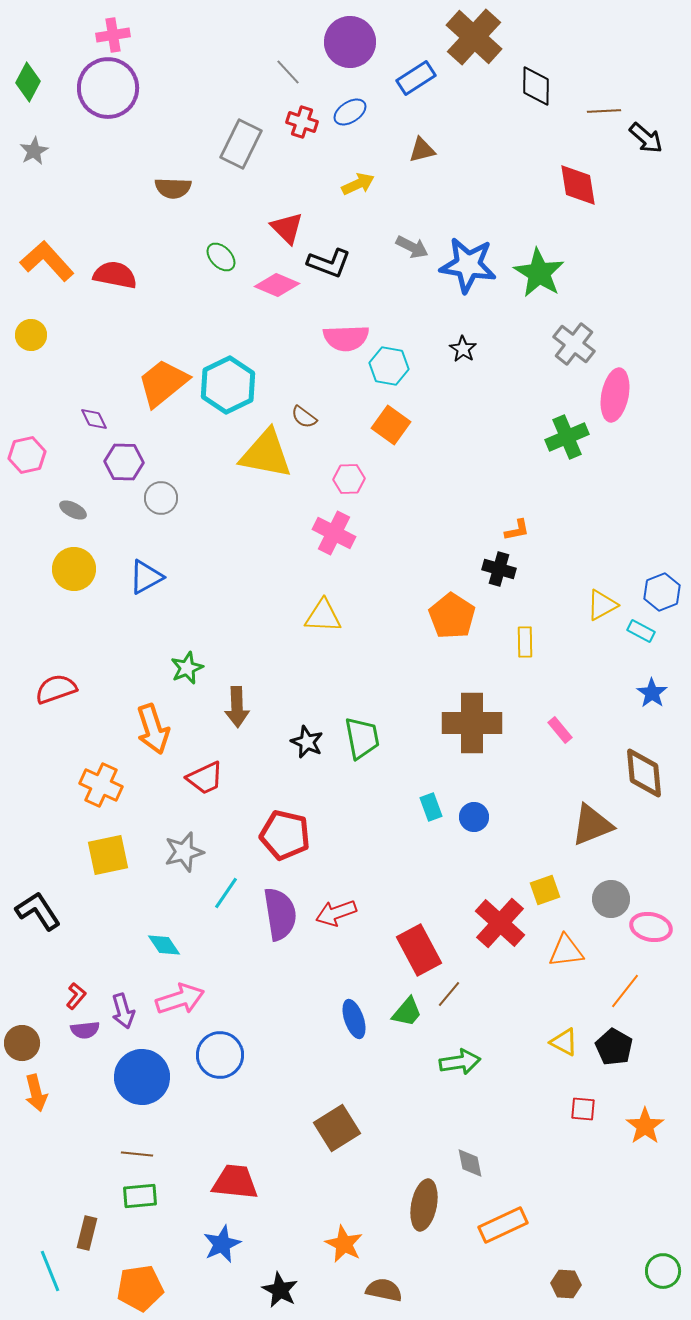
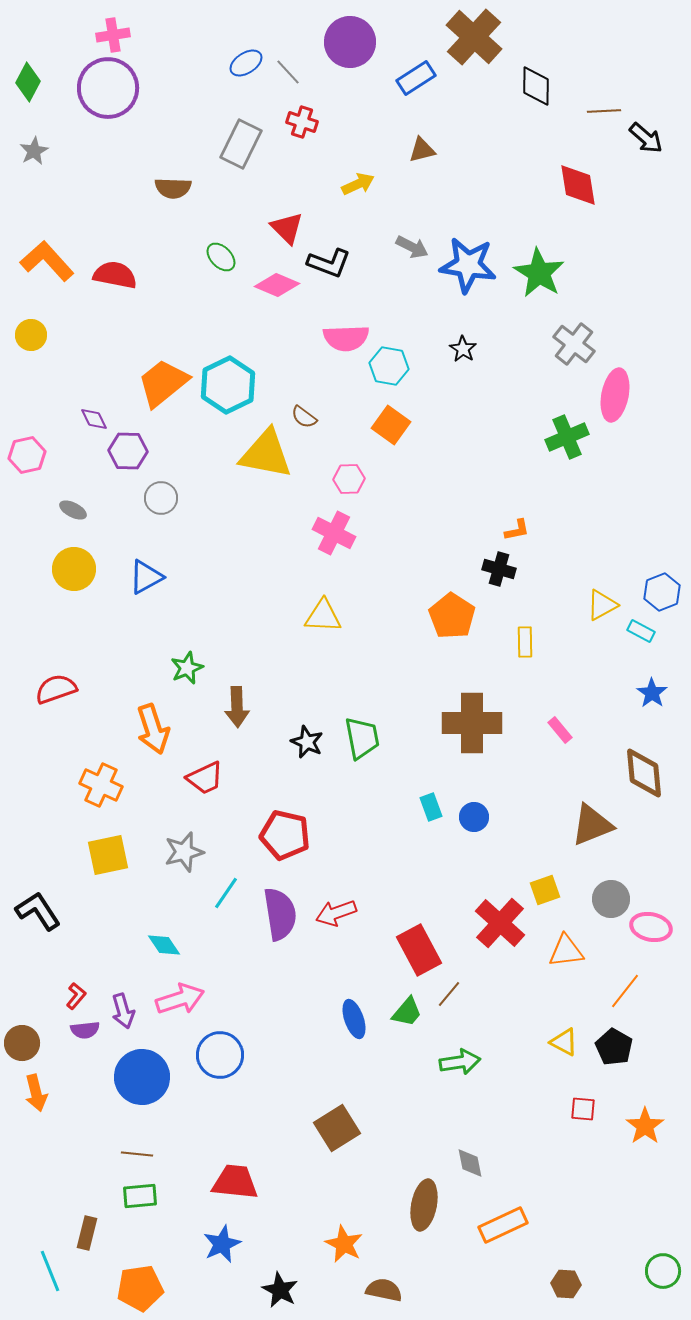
blue ellipse at (350, 112): moved 104 px left, 49 px up
purple hexagon at (124, 462): moved 4 px right, 11 px up
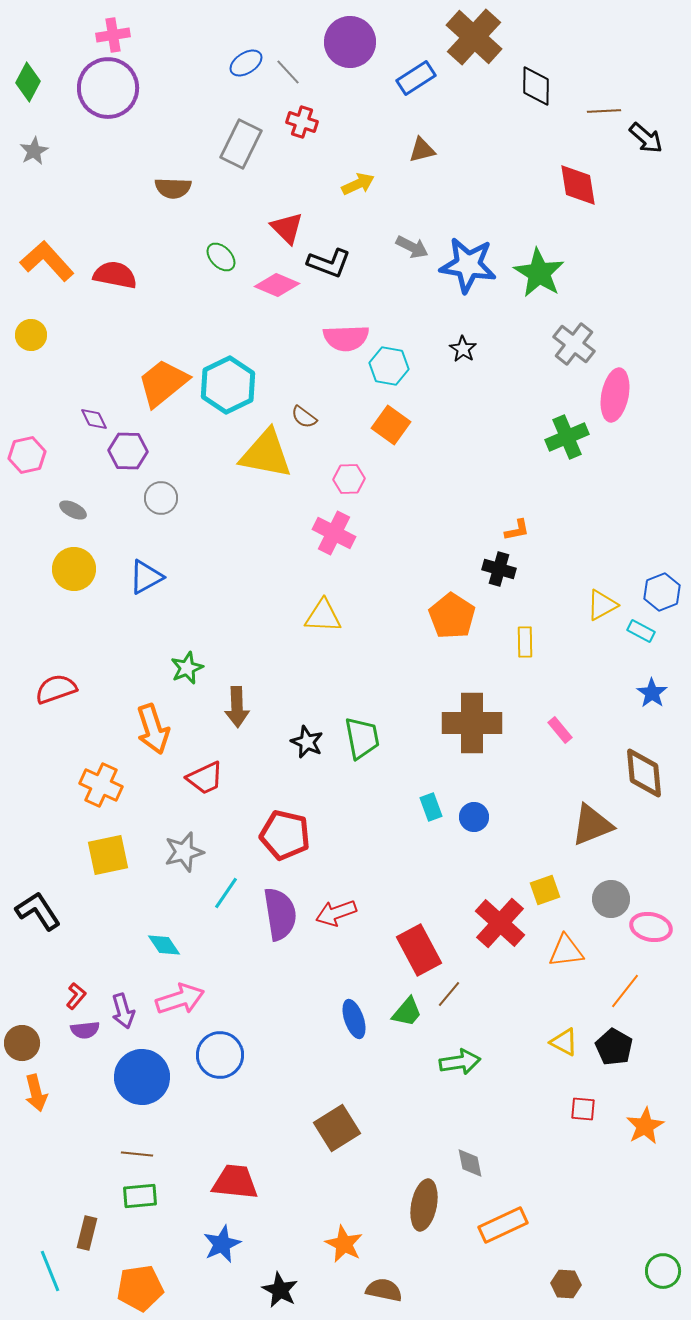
orange star at (645, 1126): rotated 6 degrees clockwise
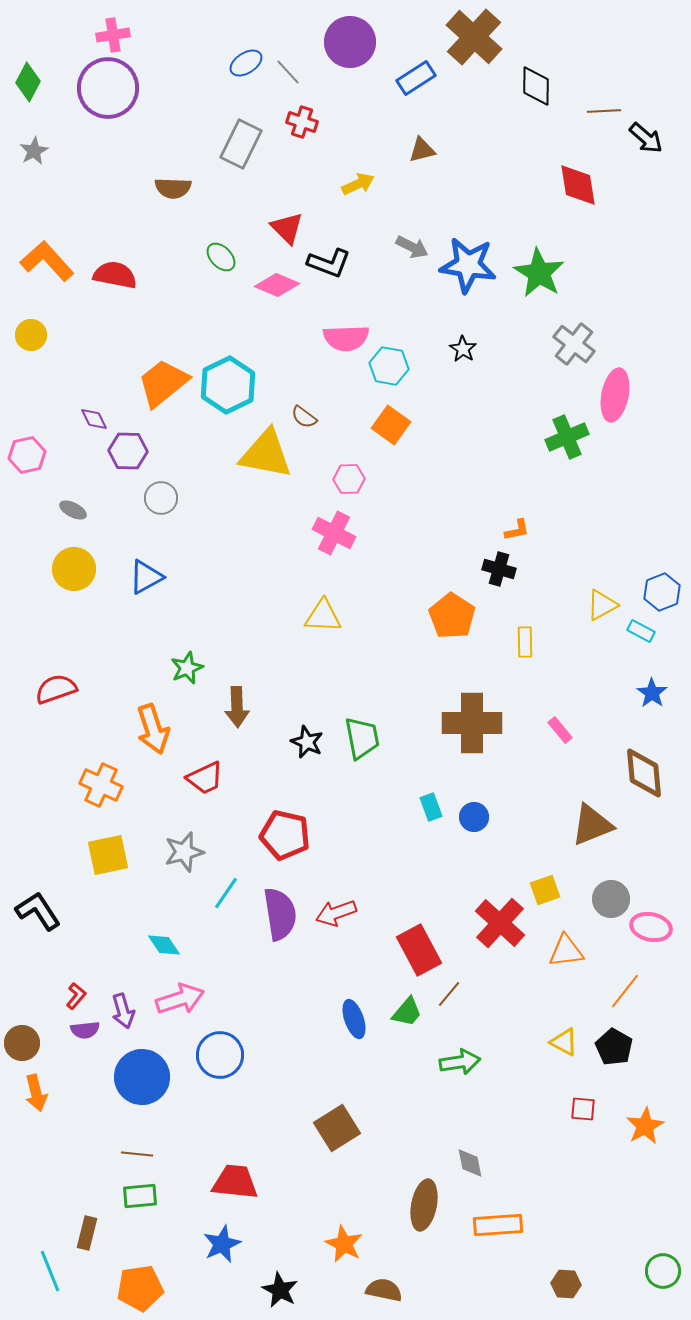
orange rectangle at (503, 1225): moved 5 px left; rotated 21 degrees clockwise
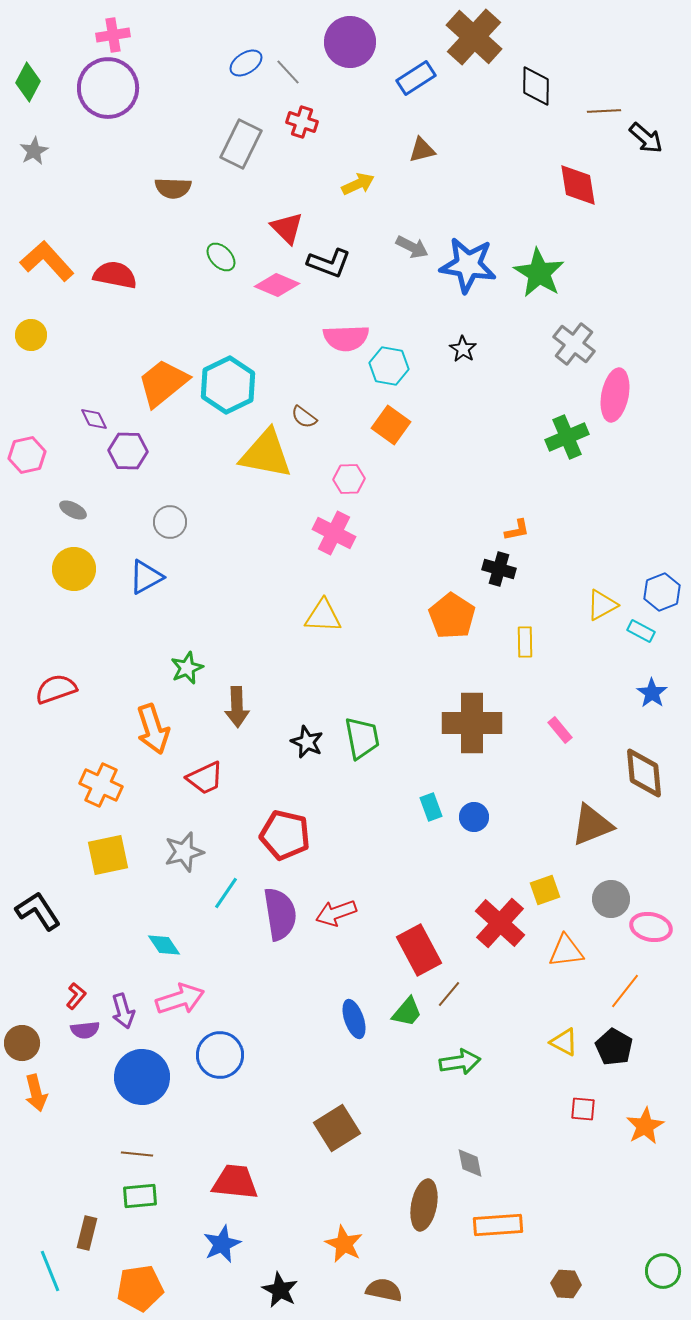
gray circle at (161, 498): moved 9 px right, 24 px down
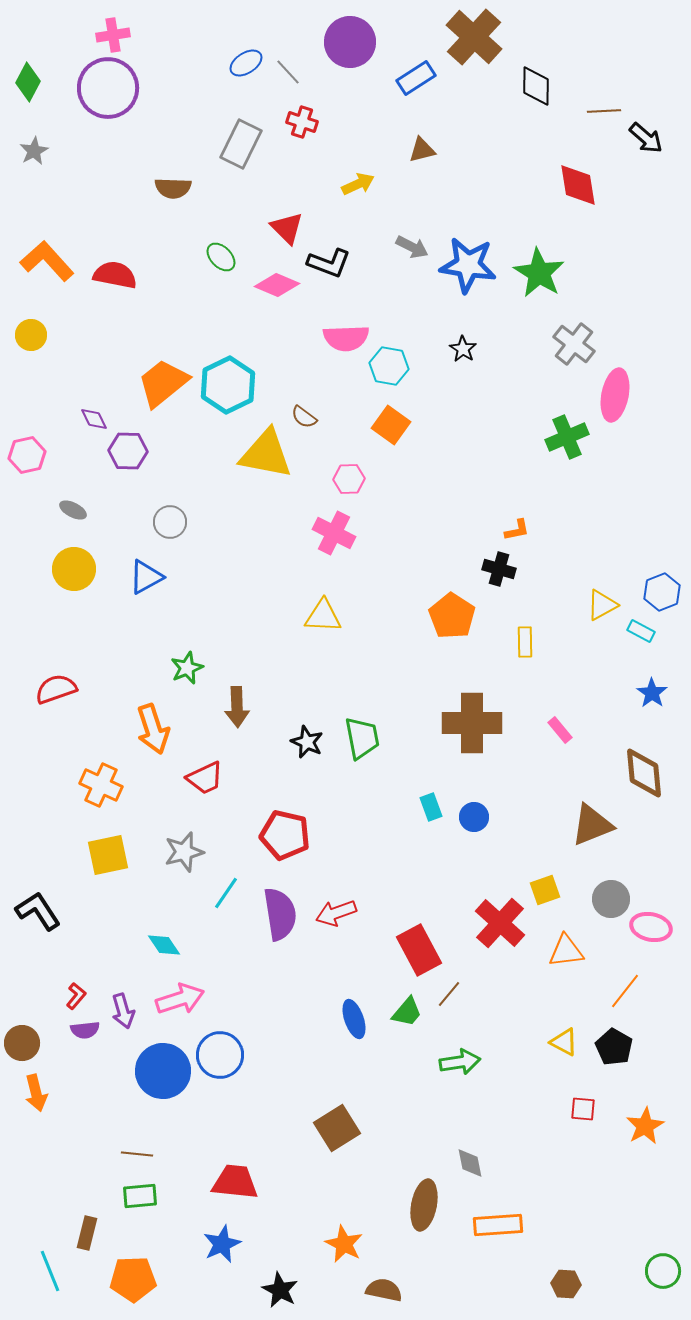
blue circle at (142, 1077): moved 21 px right, 6 px up
orange pentagon at (140, 1288): moved 7 px left, 9 px up; rotated 6 degrees clockwise
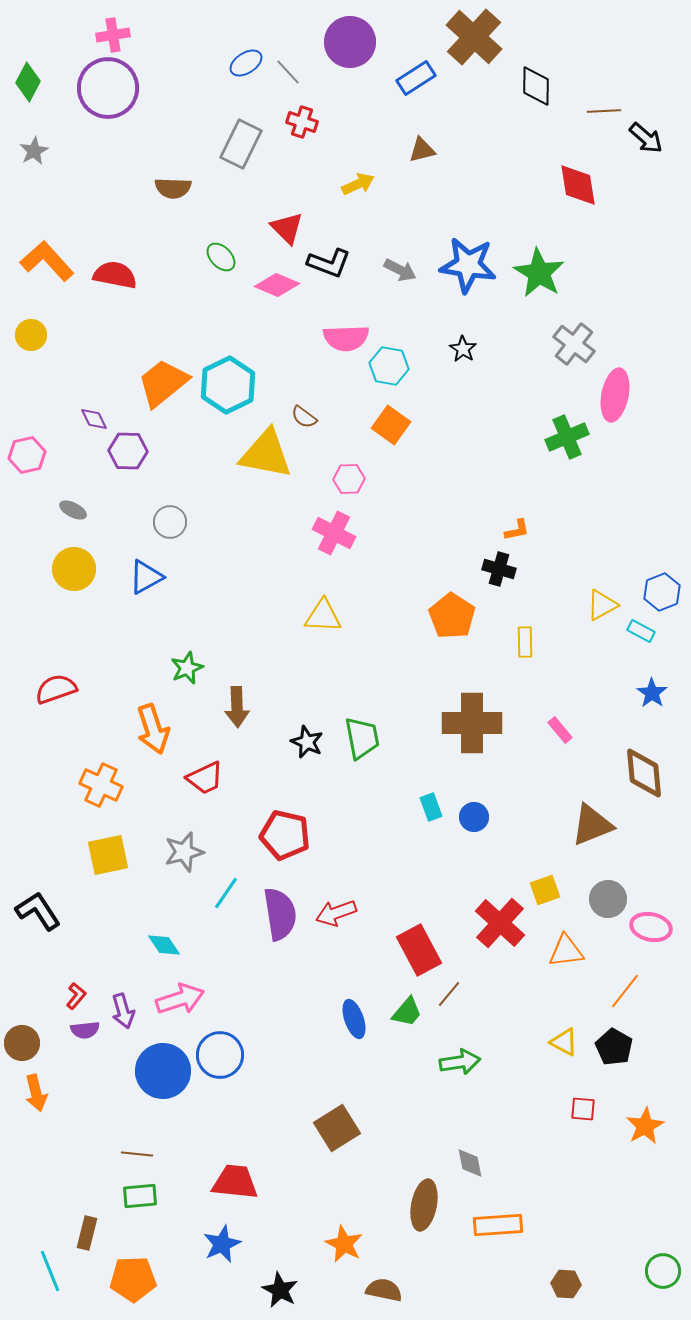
gray arrow at (412, 247): moved 12 px left, 23 px down
gray circle at (611, 899): moved 3 px left
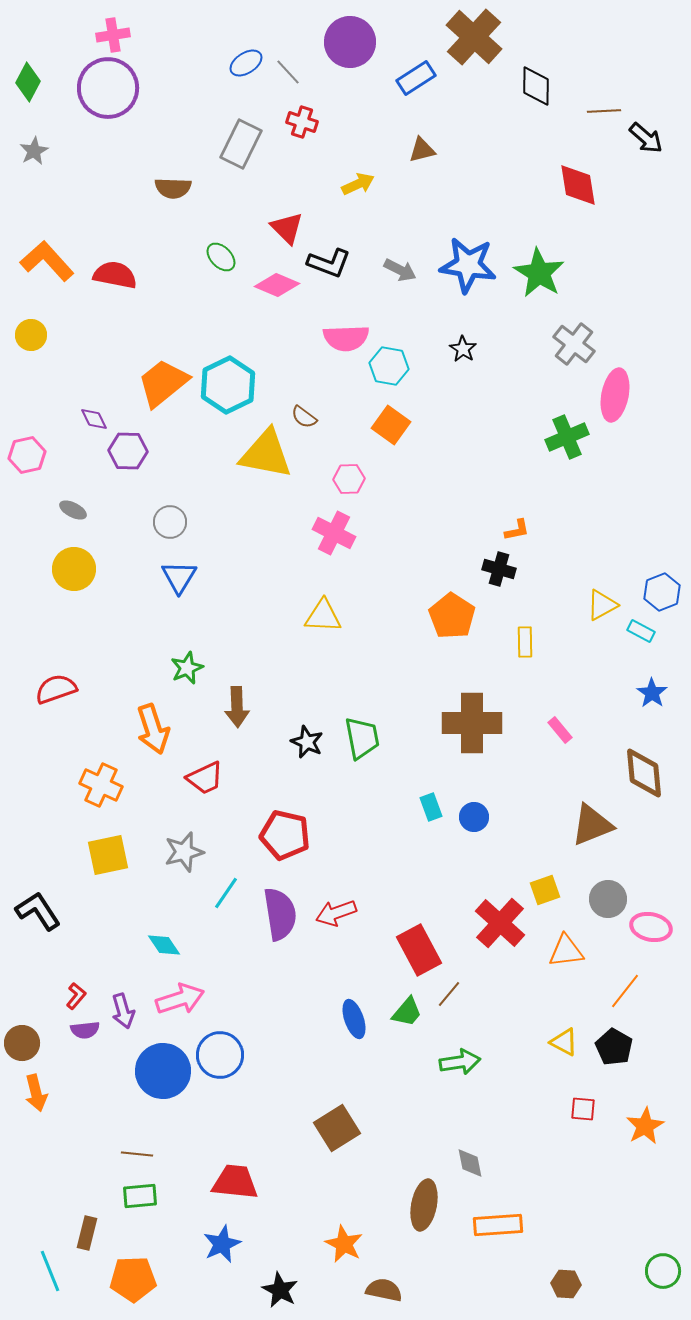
blue triangle at (146, 577): moved 33 px right; rotated 30 degrees counterclockwise
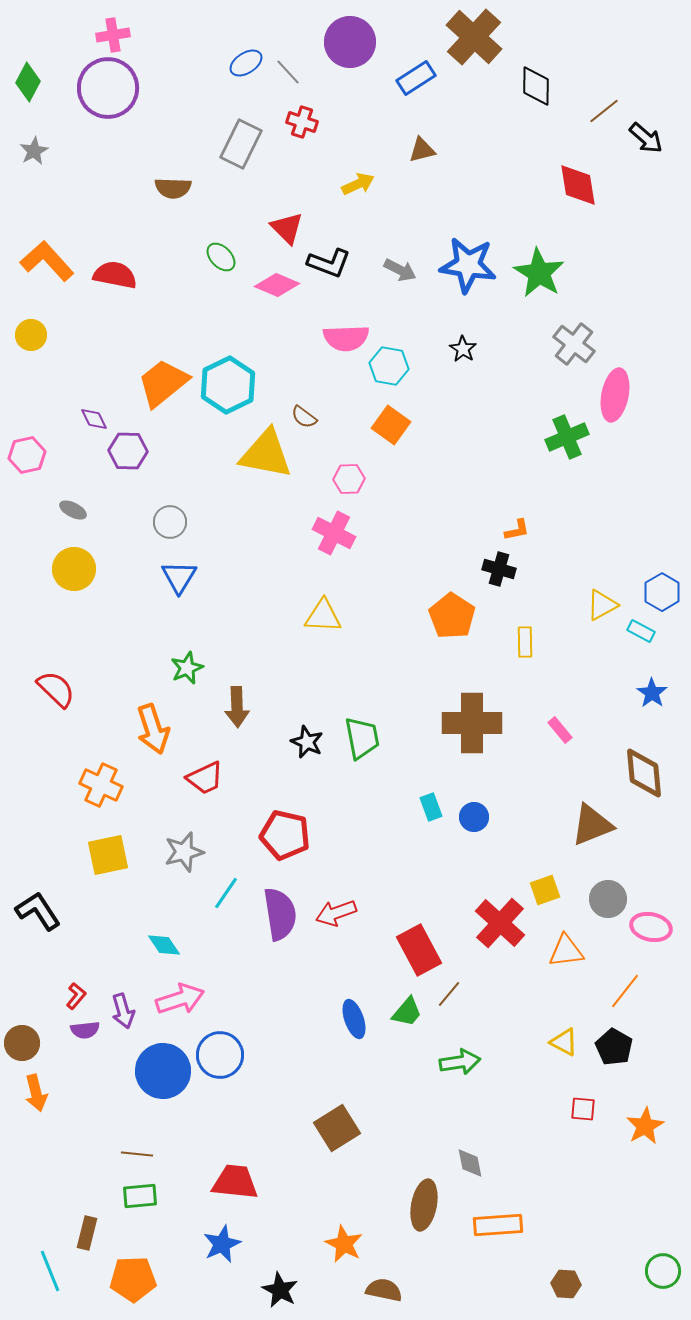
brown line at (604, 111): rotated 36 degrees counterclockwise
blue hexagon at (662, 592): rotated 9 degrees counterclockwise
red semicircle at (56, 689): rotated 63 degrees clockwise
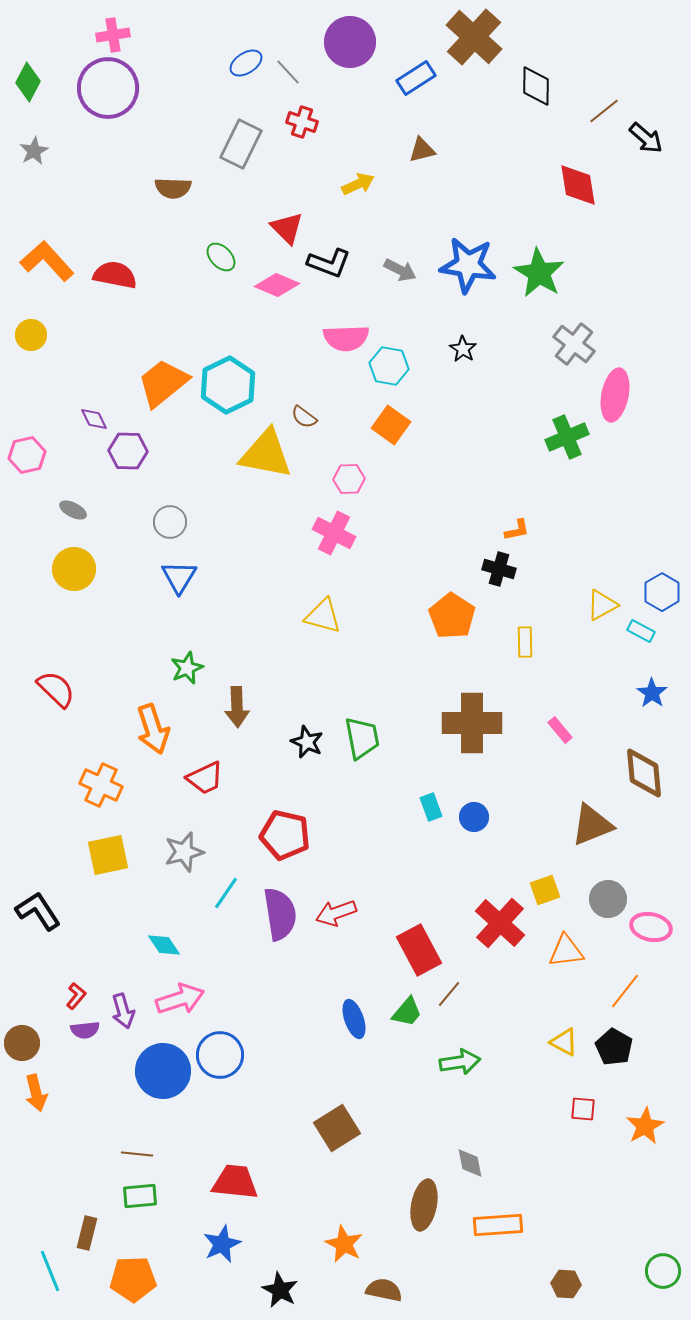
yellow triangle at (323, 616): rotated 12 degrees clockwise
